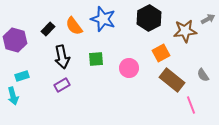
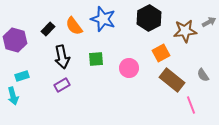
gray arrow: moved 1 px right, 3 px down
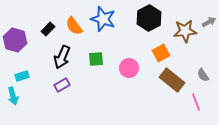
black arrow: rotated 35 degrees clockwise
pink line: moved 5 px right, 3 px up
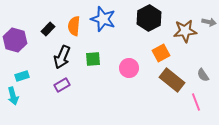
gray arrow: rotated 40 degrees clockwise
orange semicircle: rotated 42 degrees clockwise
green square: moved 3 px left
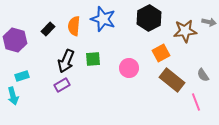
black arrow: moved 4 px right, 4 px down
